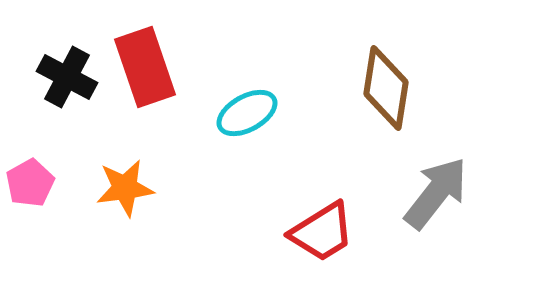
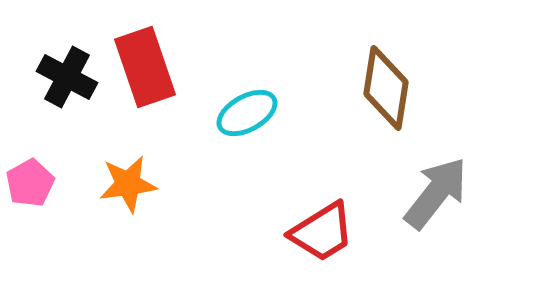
orange star: moved 3 px right, 4 px up
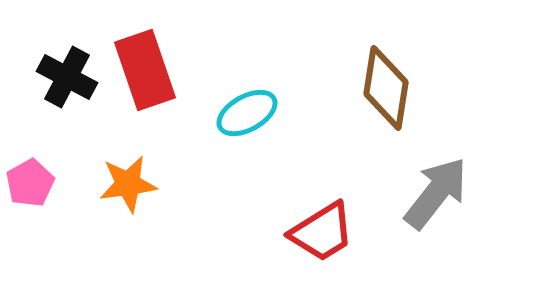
red rectangle: moved 3 px down
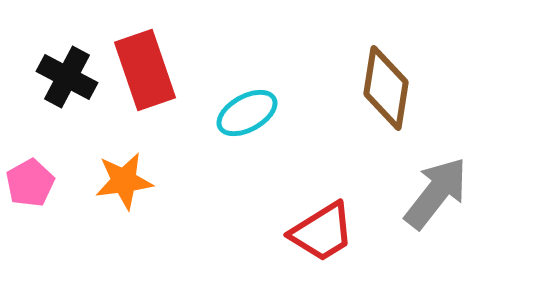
orange star: moved 4 px left, 3 px up
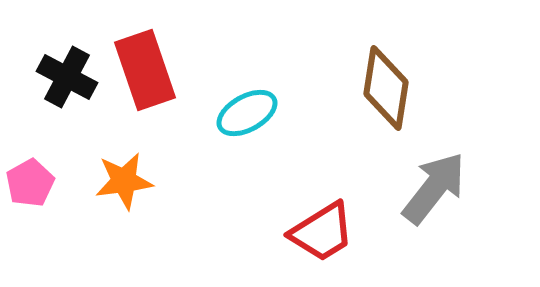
gray arrow: moved 2 px left, 5 px up
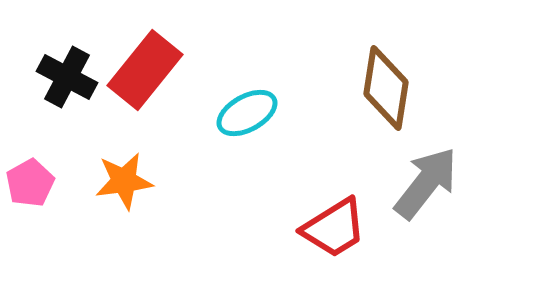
red rectangle: rotated 58 degrees clockwise
gray arrow: moved 8 px left, 5 px up
red trapezoid: moved 12 px right, 4 px up
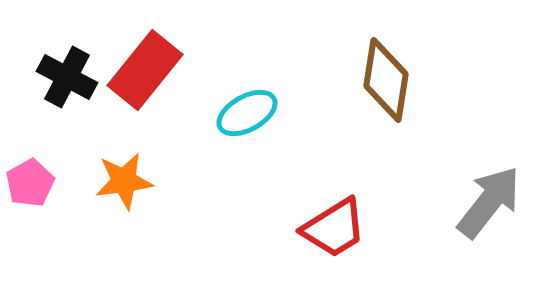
brown diamond: moved 8 px up
gray arrow: moved 63 px right, 19 px down
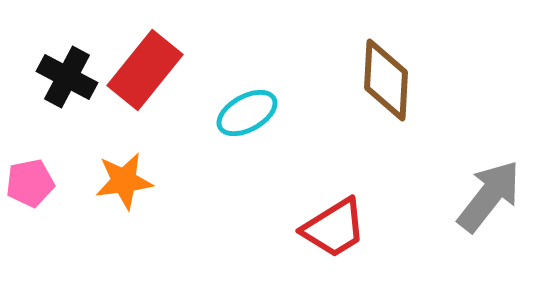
brown diamond: rotated 6 degrees counterclockwise
pink pentagon: rotated 18 degrees clockwise
gray arrow: moved 6 px up
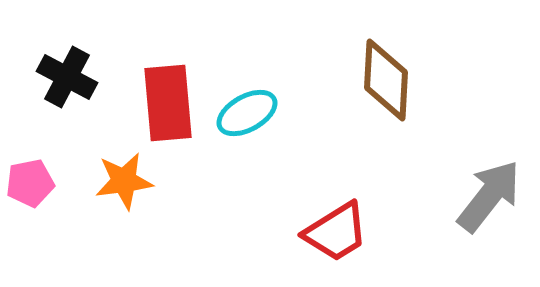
red rectangle: moved 23 px right, 33 px down; rotated 44 degrees counterclockwise
red trapezoid: moved 2 px right, 4 px down
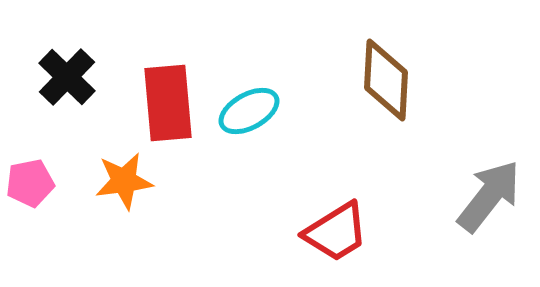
black cross: rotated 16 degrees clockwise
cyan ellipse: moved 2 px right, 2 px up
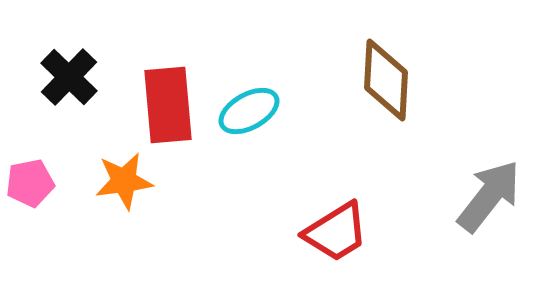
black cross: moved 2 px right
red rectangle: moved 2 px down
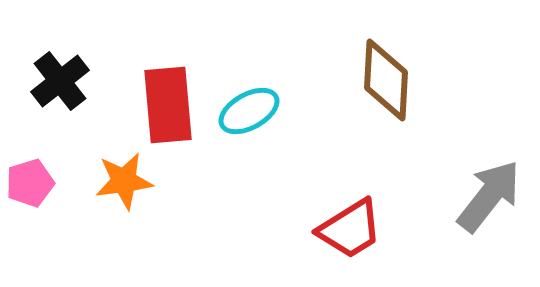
black cross: moved 9 px left, 4 px down; rotated 8 degrees clockwise
pink pentagon: rotated 6 degrees counterclockwise
red trapezoid: moved 14 px right, 3 px up
